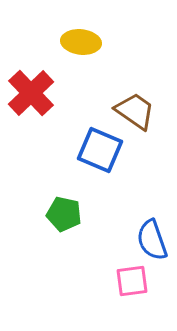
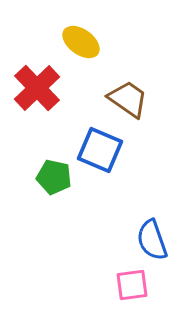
yellow ellipse: rotated 30 degrees clockwise
red cross: moved 6 px right, 5 px up
brown trapezoid: moved 7 px left, 12 px up
green pentagon: moved 10 px left, 37 px up
pink square: moved 4 px down
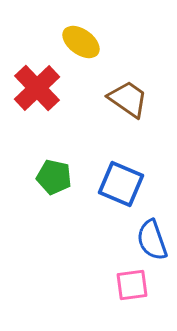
blue square: moved 21 px right, 34 px down
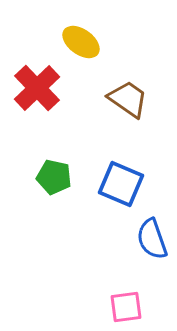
blue semicircle: moved 1 px up
pink square: moved 6 px left, 22 px down
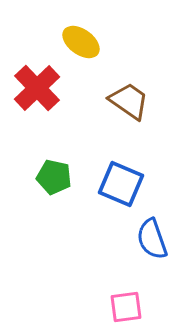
brown trapezoid: moved 1 px right, 2 px down
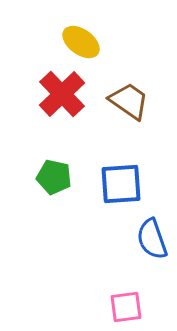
red cross: moved 25 px right, 6 px down
blue square: rotated 27 degrees counterclockwise
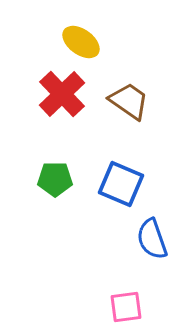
green pentagon: moved 1 px right, 2 px down; rotated 12 degrees counterclockwise
blue square: rotated 27 degrees clockwise
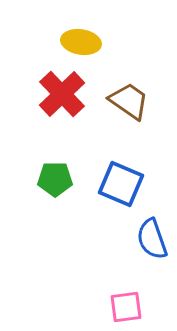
yellow ellipse: rotated 27 degrees counterclockwise
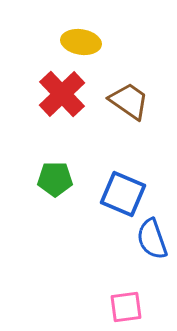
blue square: moved 2 px right, 10 px down
